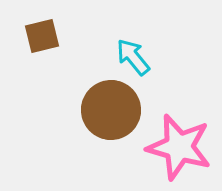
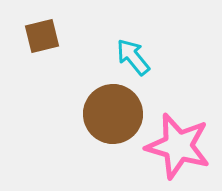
brown circle: moved 2 px right, 4 px down
pink star: moved 1 px left, 1 px up
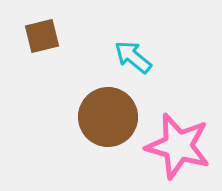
cyan arrow: rotated 12 degrees counterclockwise
brown circle: moved 5 px left, 3 px down
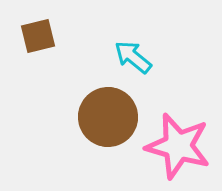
brown square: moved 4 px left
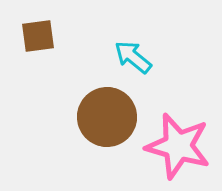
brown square: rotated 6 degrees clockwise
brown circle: moved 1 px left
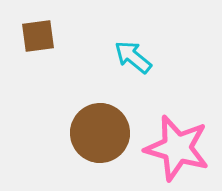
brown circle: moved 7 px left, 16 px down
pink star: moved 1 px left, 2 px down
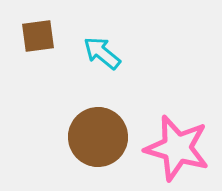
cyan arrow: moved 31 px left, 4 px up
brown circle: moved 2 px left, 4 px down
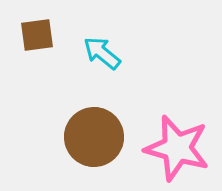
brown square: moved 1 px left, 1 px up
brown circle: moved 4 px left
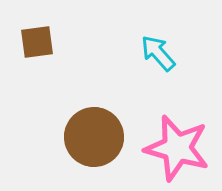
brown square: moved 7 px down
cyan arrow: moved 56 px right; rotated 9 degrees clockwise
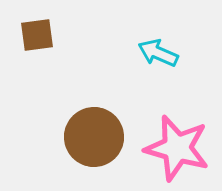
brown square: moved 7 px up
cyan arrow: rotated 24 degrees counterclockwise
